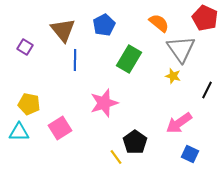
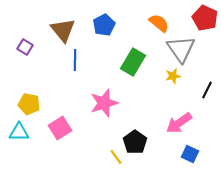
green rectangle: moved 4 px right, 3 px down
yellow star: rotated 28 degrees counterclockwise
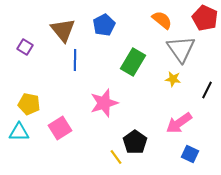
orange semicircle: moved 3 px right, 3 px up
yellow star: moved 3 px down; rotated 21 degrees clockwise
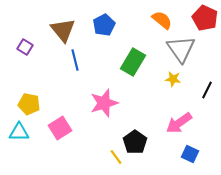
blue line: rotated 15 degrees counterclockwise
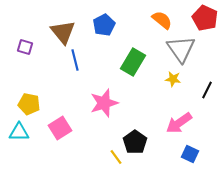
brown triangle: moved 2 px down
purple square: rotated 14 degrees counterclockwise
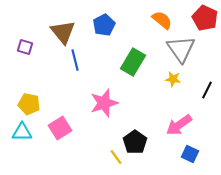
pink arrow: moved 2 px down
cyan triangle: moved 3 px right
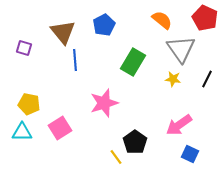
purple square: moved 1 px left, 1 px down
blue line: rotated 10 degrees clockwise
black line: moved 11 px up
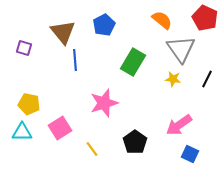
yellow line: moved 24 px left, 8 px up
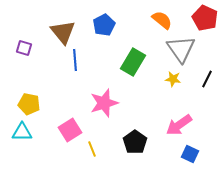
pink square: moved 10 px right, 2 px down
yellow line: rotated 14 degrees clockwise
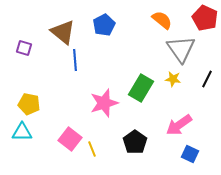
brown triangle: rotated 12 degrees counterclockwise
green rectangle: moved 8 px right, 26 px down
pink square: moved 9 px down; rotated 20 degrees counterclockwise
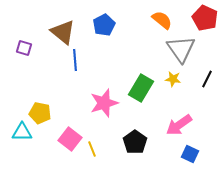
yellow pentagon: moved 11 px right, 9 px down
